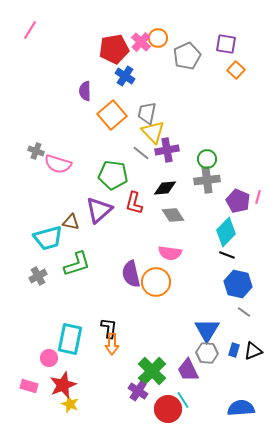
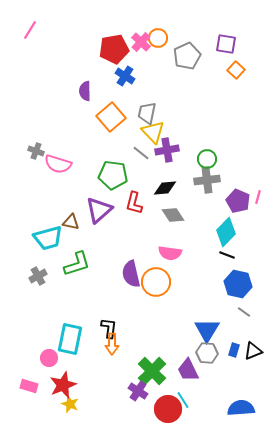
orange square at (112, 115): moved 1 px left, 2 px down
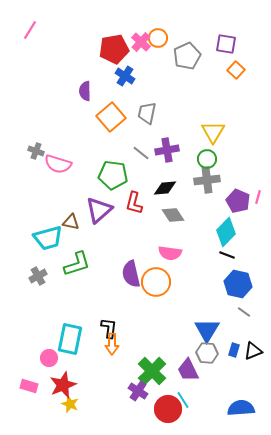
yellow triangle at (153, 132): moved 60 px right; rotated 15 degrees clockwise
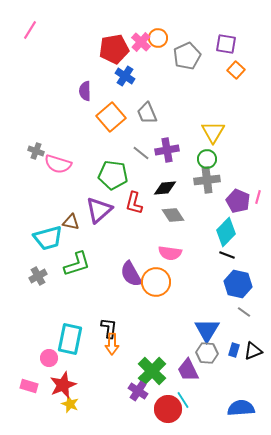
gray trapezoid at (147, 113): rotated 35 degrees counterclockwise
purple semicircle at (131, 274): rotated 16 degrees counterclockwise
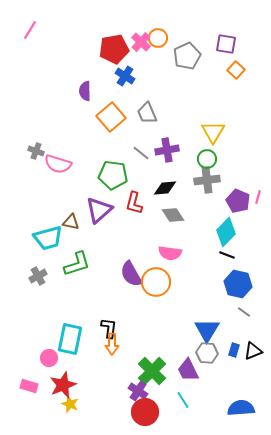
red circle at (168, 409): moved 23 px left, 3 px down
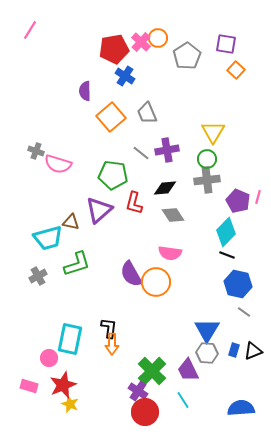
gray pentagon at (187, 56): rotated 8 degrees counterclockwise
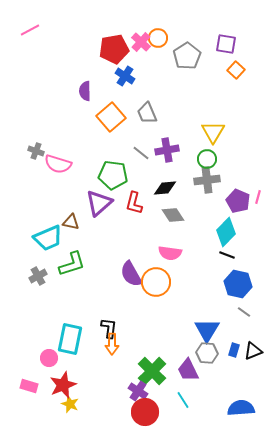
pink line at (30, 30): rotated 30 degrees clockwise
purple triangle at (99, 210): moved 7 px up
cyan trapezoid at (48, 238): rotated 8 degrees counterclockwise
green L-shape at (77, 264): moved 5 px left
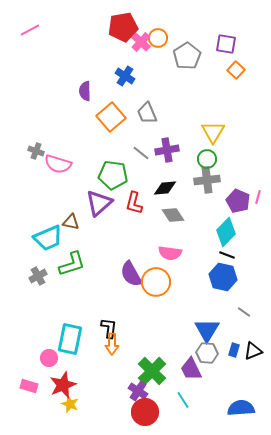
red pentagon at (114, 49): moved 9 px right, 22 px up
blue hexagon at (238, 284): moved 15 px left, 7 px up
purple trapezoid at (188, 370): moved 3 px right, 1 px up
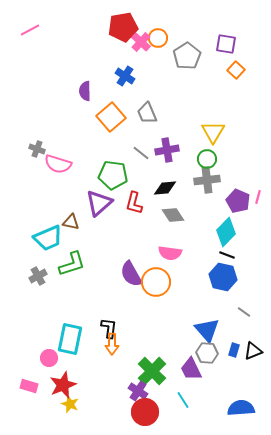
gray cross at (36, 151): moved 1 px right, 2 px up
blue triangle at (207, 330): rotated 12 degrees counterclockwise
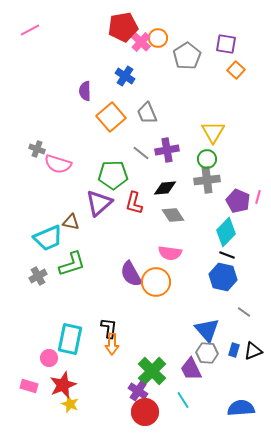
green pentagon at (113, 175): rotated 8 degrees counterclockwise
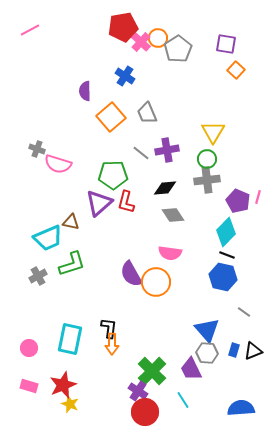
gray pentagon at (187, 56): moved 9 px left, 7 px up
red L-shape at (134, 203): moved 8 px left, 1 px up
pink circle at (49, 358): moved 20 px left, 10 px up
